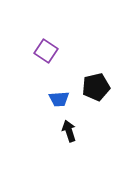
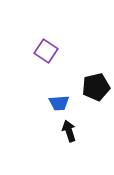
blue trapezoid: moved 4 px down
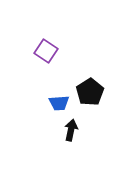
black pentagon: moved 6 px left, 5 px down; rotated 20 degrees counterclockwise
black arrow: moved 2 px right, 1 px up; rotated 30 degrees clockwise
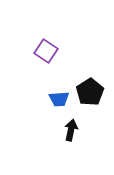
blue trapezoid: moved 4 px up
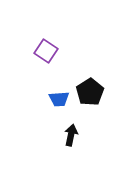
black arrow: moved 5 px down
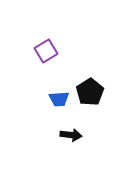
purple square: rotated 25 degrees clockwise
black arrow: rotated 85 degrees clockwise
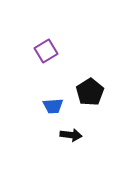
blue trapezoid: moved 6 px left, 7 px down
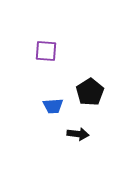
purple square: rotated 35 degrees clockwise
black arrow: moved 7 px right, 1 px up
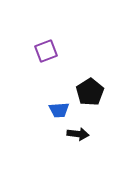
purple square: rotated 25 degrees counterclockwise
blue trapezoid: moved 6 px right, 4 px down
